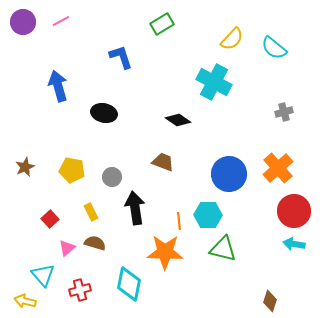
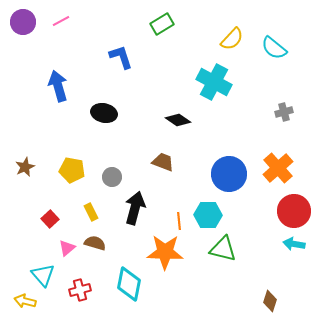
black arrow: rotated 24 degrees clockwise
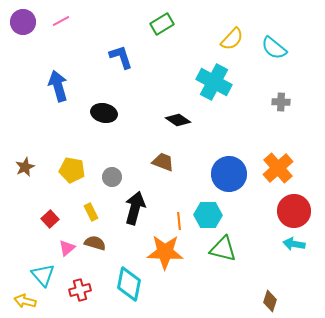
gray cross: moved 3 px left, 10 px up; rotated 18 degrees clockwise
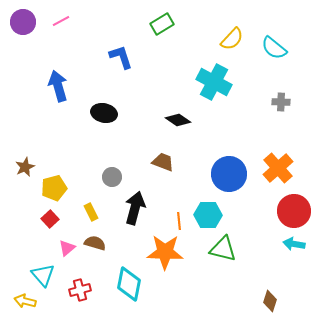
yellow pentagon: moved 18 px left, 18 px down; rotated 25 degrees counterclockwise
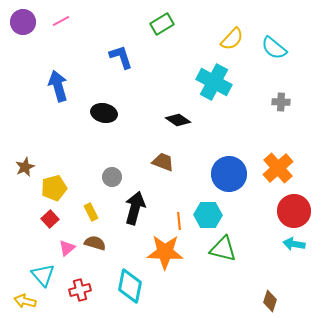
cyan diamond: moved 1 px right, 2 px down
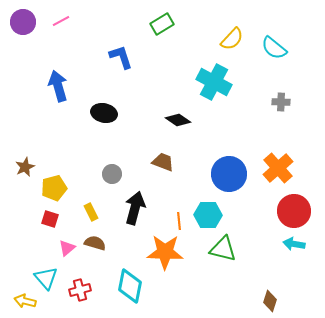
gray circle: moved 3 px up
red square: rotated 30 degrees counterclockwise
cyan triangle: moved 3 px right, 3 px down
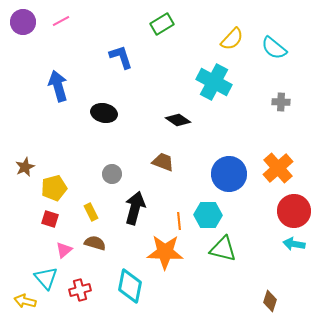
pink triangle: moved 3 px left, 2 px down
